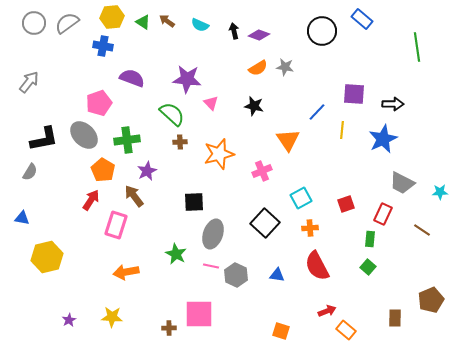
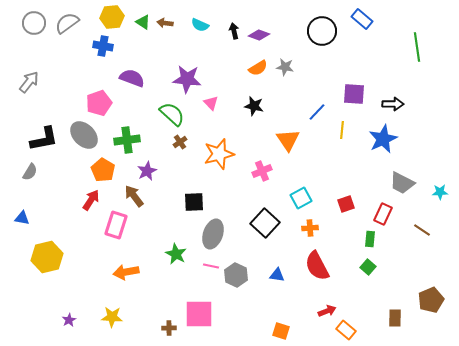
brown arrow at (167, 21): moved 2 px left, 2 px down; rotated 28 degrees counterclockwise
brown cross at (180, 142): rotated 32 degrees counterclockwise
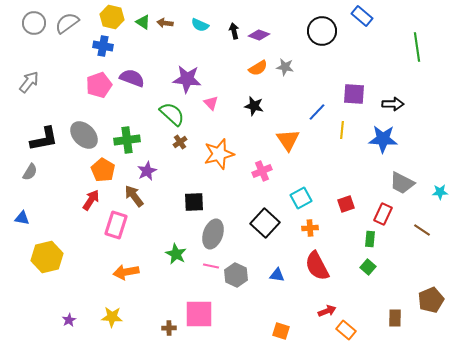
yellow hexagon at (112, 17): rotated 20 degrees clockwise
blue rectangle at (362, 19): moved 3 px up
pink pentagon at (99, 103): moved 18 px up
blue star at (383, 139): rotated 28 degrees clockwise
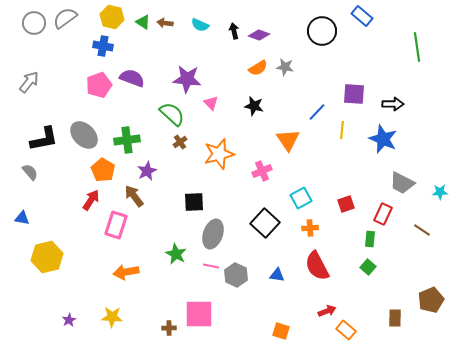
gray semicircle at (67, 23): moved 2 px left, 5 px up
blue star at (383, 139): rotated 20 degrees clockwise
gray semicircle at (30, 172): rotated 72 degrees counterclockwise
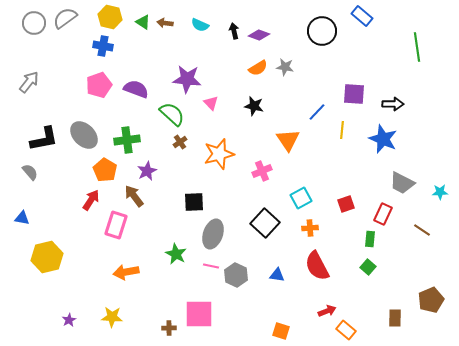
yellow hexagon at (112, 17): moved 2 px left
purple semicircle at (132, 78): moved 4 px right, 11 px down
orange pentagon at (103, 170): moved 2 px right
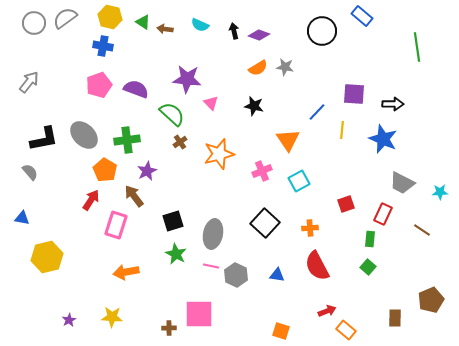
brown arrow at (165, 23): moved 6 px down
cyan square at (301, 198): moved 2 px left, 17 px up
black square at (194, 202): moved 21 px left, 19 px down; rotated 15 degrees counterclockwise
gray ellipse at (213, 234): rotated 8 degrees counterclockwise
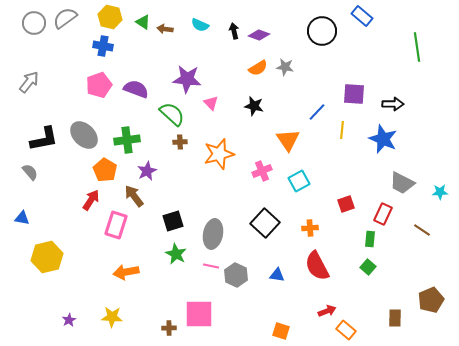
brown cross at (180, 142): rotated 32 degrees clockwise
